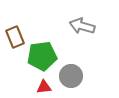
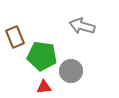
green pentagon: rotated 16 degrees clockwise
gray circle: moved 5 px up
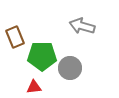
green pentagon: rotated 8 degrees counterclockwise
gray circle: moved 1 px left, 3 px up
red triangle: moved 10 px left
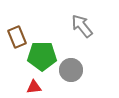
gray arrow: rotated 35 degrees clockwise
brown rectangle: moved 2 px right
gray circle: moved 1 px right, 2 px down
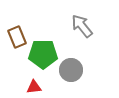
green pentagon: moved 1 px right, 2 px up
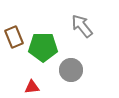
brown rectangle: moved 3 px left
green pentagon: moved 7 px up
red triangle: moved 2 px left
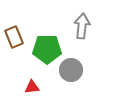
gray arrow: rotated 45 degrees clockwise
green pentagon: moved 4 px right, 2 px down
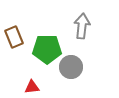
gray circle: moved 3 px up
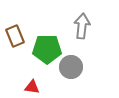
brown rectangle: moved 1 px right, 1 px up
red triangle: rotated 14 degrees clockwise
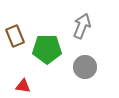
gray arrow: rotated 15 degrees clockwise
gray circle: moved 14 px right
red triangle: moved 9 px left, 1 px up
